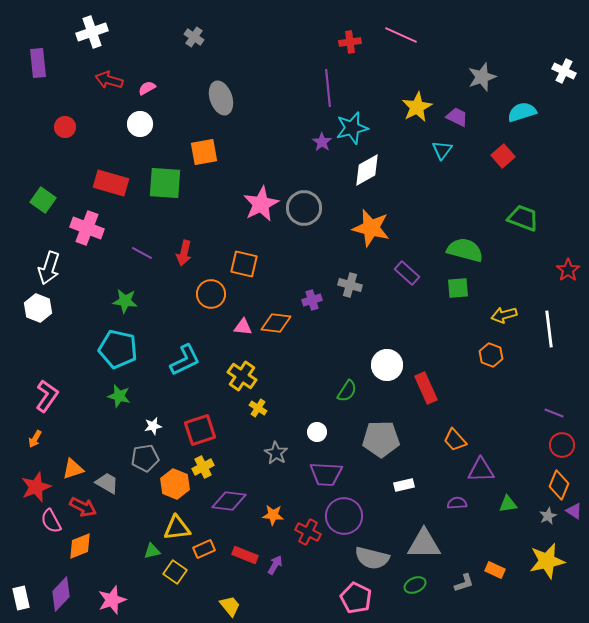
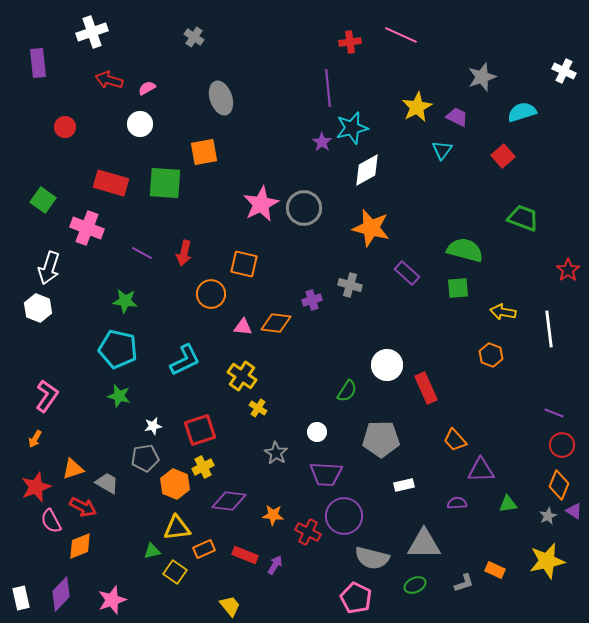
yellow arrow at (504, 315): moved 1 px left, 3 px up; rotated 25 degrees clockwise
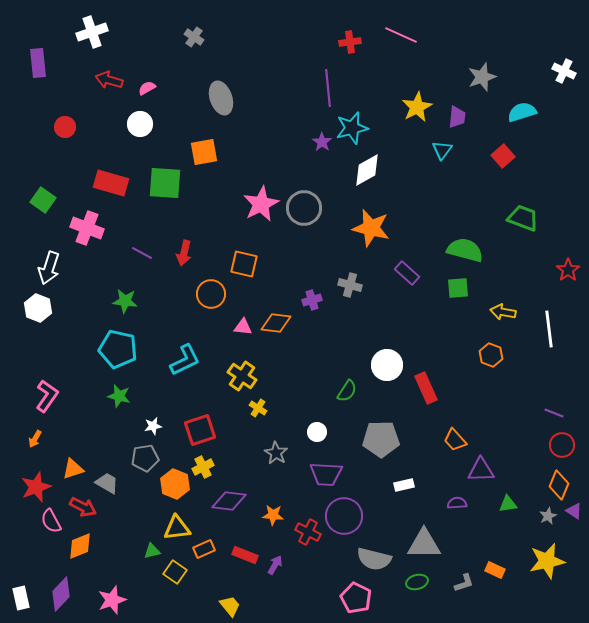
purple trapezoid at (457, 117): rotated 70 degrees clockwise
gray semicircle at (372, 558): moved 2 px right, 1 px down
green ellipse at (415, 585): moved 2 px right, 3 px up; rotated 10 degrees clockwise
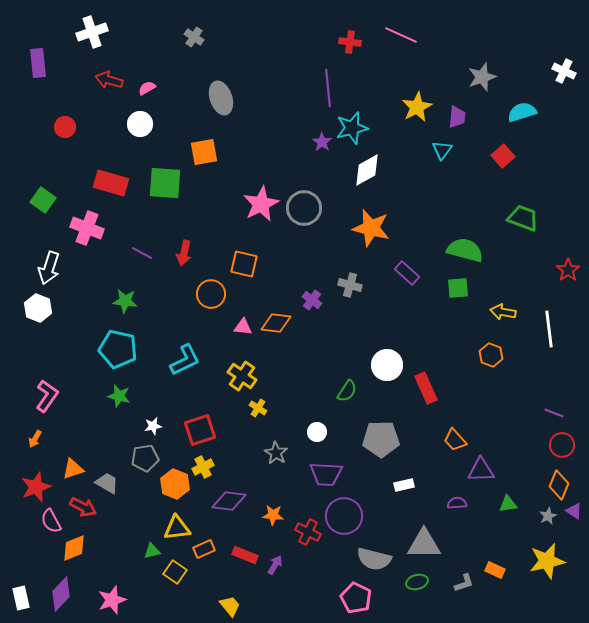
red cross at (350, 42): rotated 15 degrees clockwise
purple cross at (312, 300): rotated 36 degrees counterclockwise
orange diamond at (80, 546): moved 6 px left, 2 px down
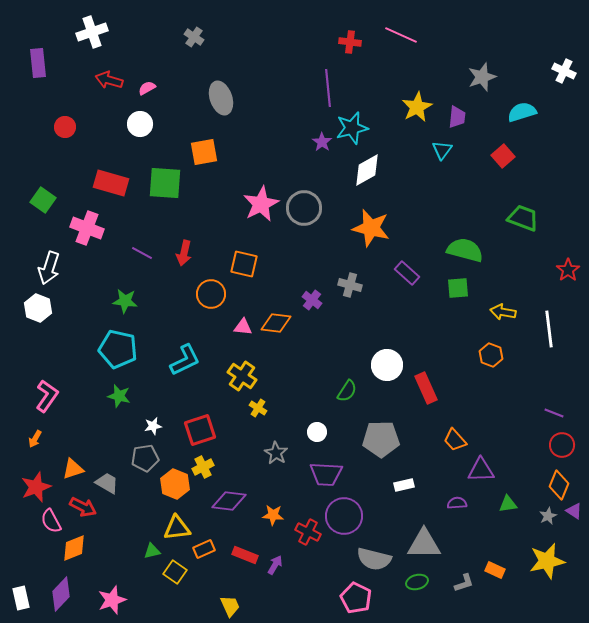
yellow trapezoid at (230, 606): rotated 15 degrees clockwise
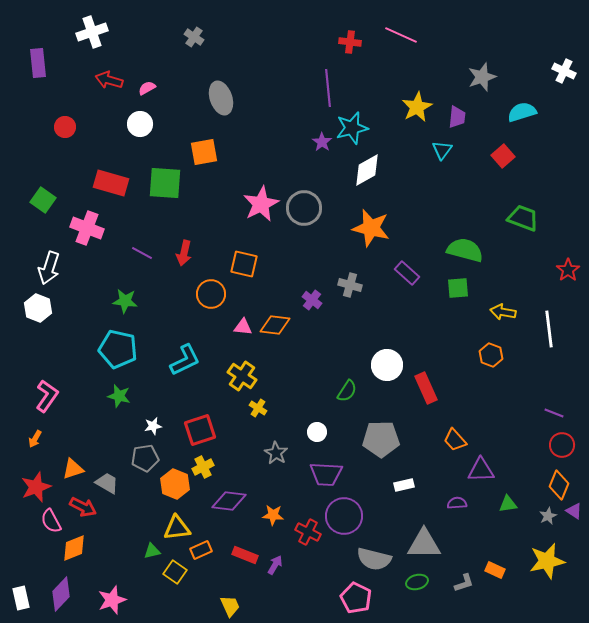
orange diamond at (276, 323): moved 1 px left, 2 px down
orange rectangle at (204, 549): moved 3 px left, 1 px down
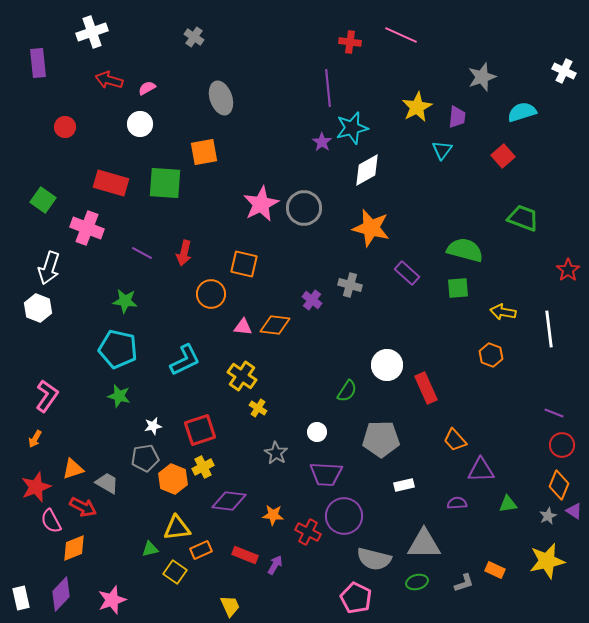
orange hexagon at (175, 484): moved 2 px left, 5 px up
green triangle at (152, 551): moved 2 px left, 2 px up
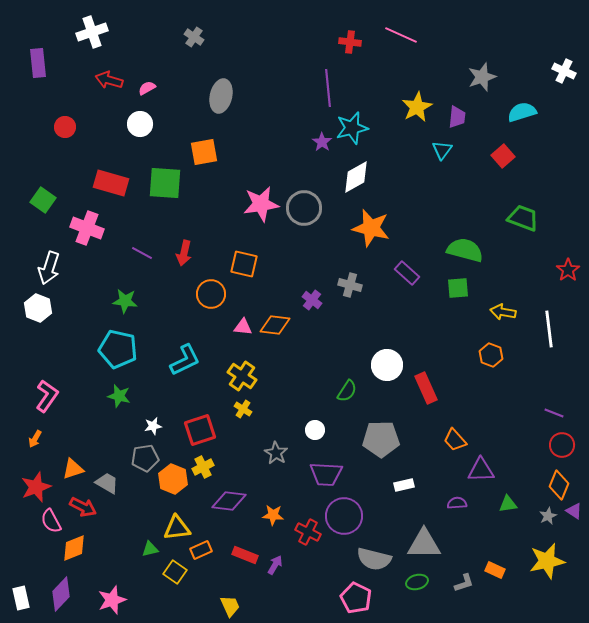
gray ellipse at (221, 98): moved 2 px up; rotated 32 degrees clockwise
white diamond at (367, 170): moved 11 px left, 7 px down
pink star at (261, 204): rotated 18 degrees clockwise
yellow cross at (258, 408): moved 15 px left, 1 px down
white circle at (317, 432): moved 2 px left, 2 px up
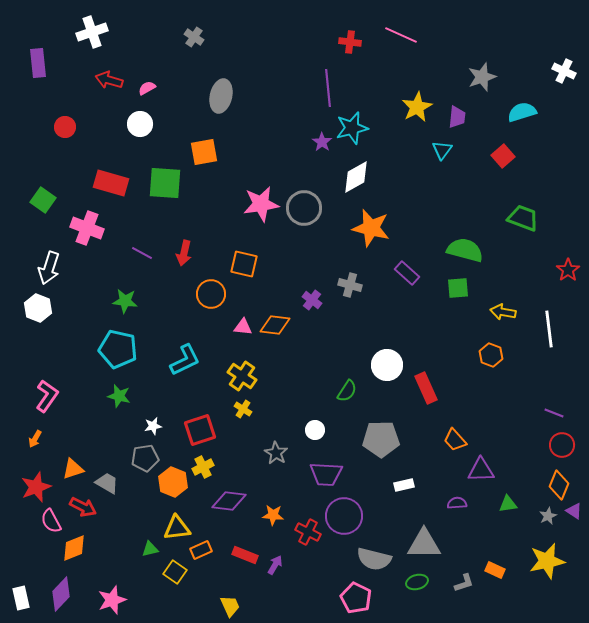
orange hexagon at (173, 479): moved 3 px down
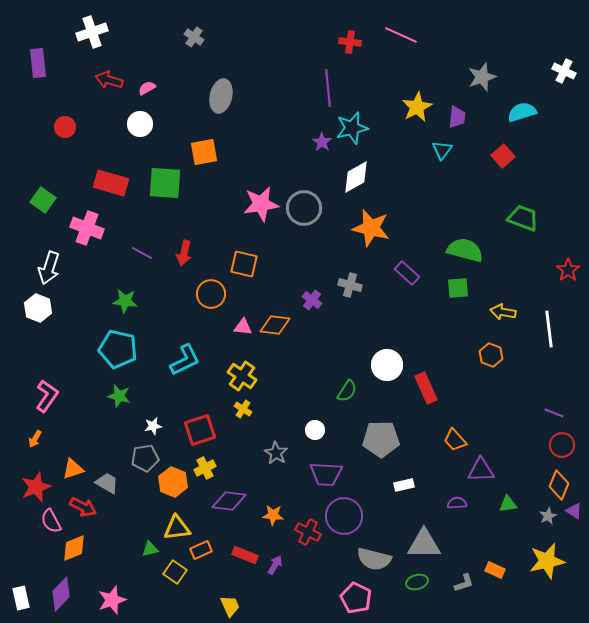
yellow cross at (203, 467): moved 2 px right, 1 px down
